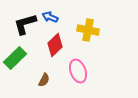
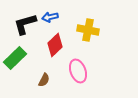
blue arrow: rotated 35 degrees counterclockwise
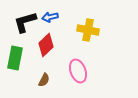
black L-shape: moved 2 px up
red diamond: moved 9 px left
green rectangle: rotated 35 degrees counterclockwise
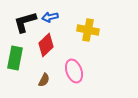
pink ellipse: moved 4 px left
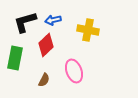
blue arrow: moved 3 px right, 3 px down
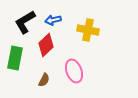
black L-shape: rotated 15 degrees counterclockwise
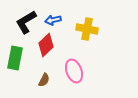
black L-shape: moved 1 px right
yellow cross: moved 1 px left, 1 px up
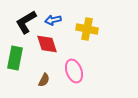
red diamond: moved 1 px right, 1 px up; rotated 65 degrees counterclockwise
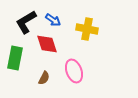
blue arrow: rotated 133 degrees counterclockwise
brown semicircle: moved 2 px up
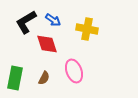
green rectangle: moved 20 px down
